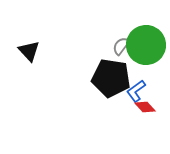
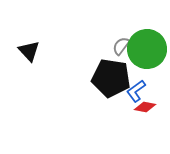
green circle: moved 1 px right, 4 px down
red diamond: rotated 35 degrees counterclockwise
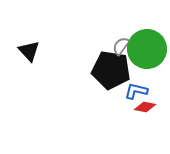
black pentagon: moved 8 px up
blue L-shape: rotated 50 degrees clockwise
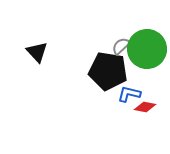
gray semicircle: rotated 12 degrees clockwise
black triangle: moved 8 px right, 1 px down
black pentagon: moved 3 px left, 1 px down
blue L-shape: moved 7 px left, 3 px down
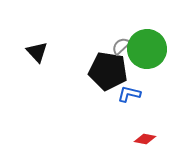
red diamond: moved 32 px down
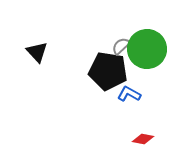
blue L-shape: rotated 15 degrees clockwise
red diamond: moved 2 px left
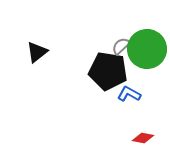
black triangle: rotated 35 degrees clockwise
red diamond: moved 1 px up
